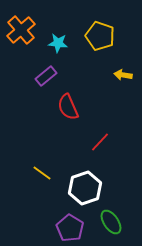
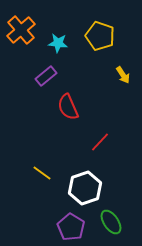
yellow arrow: rotated 132 degrees counterclockwise
purple pentagon: moved 1 px right, 1 px up
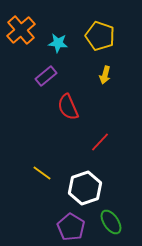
yellow arrow: moved 18 px left; rotated 48 degrees clockwise
